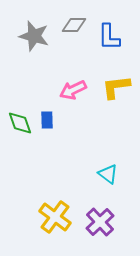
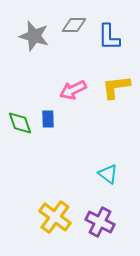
blue rectangle: moved 1 px right, 1 px up
purple cross: rotated 20 degrees counterclockwise
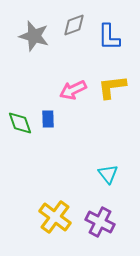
gray diamond: rotated 20 degrees counterclockwise
yellow L-shape: moved 4 px left
cyan triangle: rotated 15 degrees clockwise
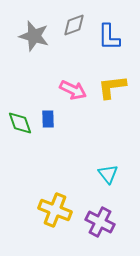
pink arrow: rotated 128 degrees counterclockwise
yellow cross: moved 7 px up; rotated 16 degrees counterclockwise
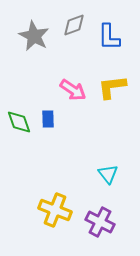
gray star: rotated 12 degrees clockwise
pink arrow: rotated 8 degrees clockwise
green diamond: moved 1 px left, 1 px up
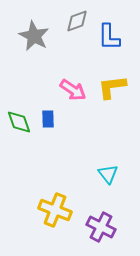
gray diamond: moved 3 px right, 4 px up
purple cross: moved 1 px right, 5 px down
